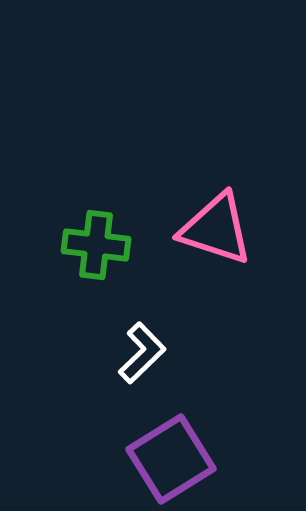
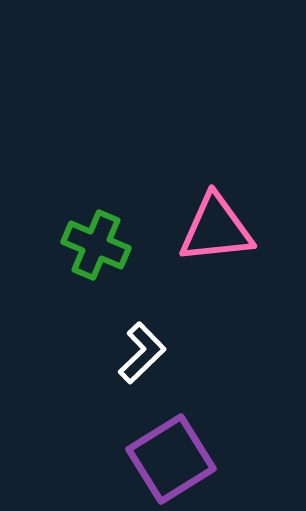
pink triangle: rotated 24 degrees counterclockwise
green cross: rotated 16 degrees clockwise
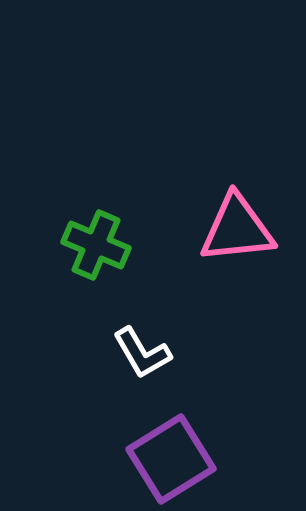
pink triangle: moved 21 px right
white L-shape: rotated 104 degrees clockwise
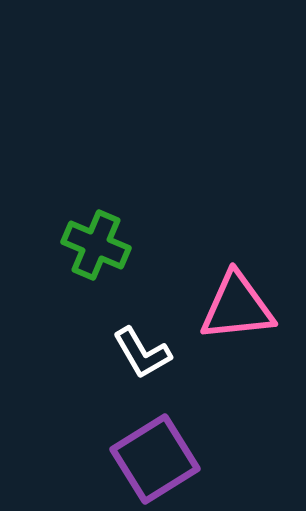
pink triangle: moved 78 px down
purple square: moved 16 px left
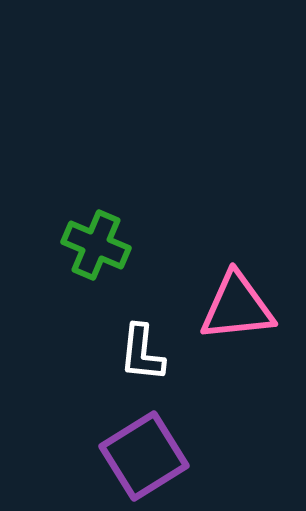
white L-shape: rotated 36 degrees clockwise
purple square: moved 11 px left, 3 px up
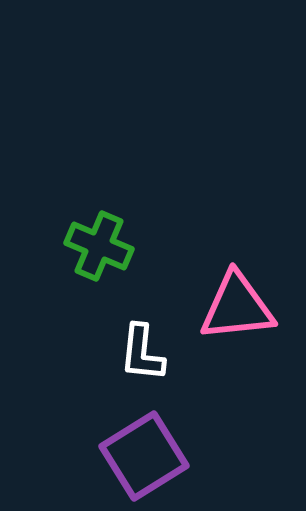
green cross: moved 3 px right, 1 px down
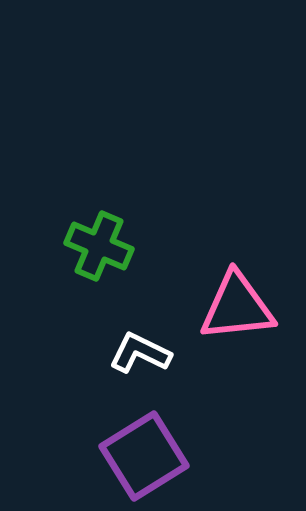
white L-shape: moved 2 px left; rotated 110 degrees clockwise
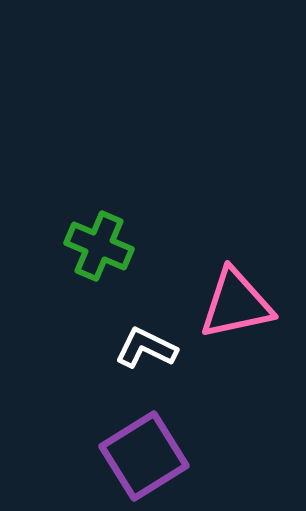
pink triangle: moved 1 px left, 3 px up; rotated 6 degrees counterclockwise
white L-shape: moved 6 px right, 5 px up
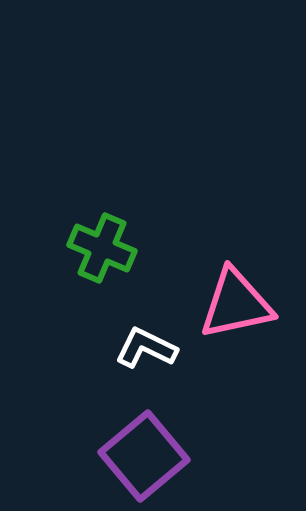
green cross: moved 3 px right, 2 px down
purple square: rotated 8 degrees counterclockwise
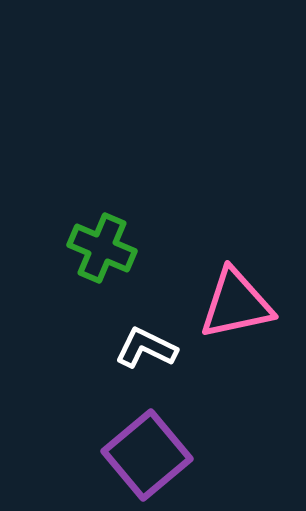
purple square: moved 3 px right, 1 px up
